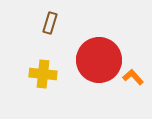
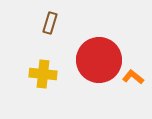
orange L-shape: rotated 10 degrees counterclockwise
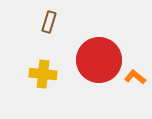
brown rectangle: moved 1 px left, 1 px up
orange L-shape: moved 2 px right
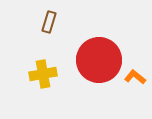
yellow cross: rotated 16 degrees counterclockwise
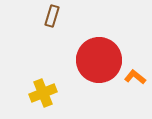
brown rectangle: moved 3 px right, 6 px up
yellow cross: moved 19 px down; rotated 12 degrees counterclockwise
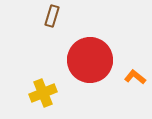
red circle: moved 9 px left
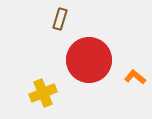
brown rectangle: moved 8 px right, 3 px down
red circle: moved 1 px left
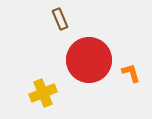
brown rectangle: rotated 40 degrees counterclockwise
orange L-shape: moved 4 px left, 4 px up; rotated 35 degrees clockwise
